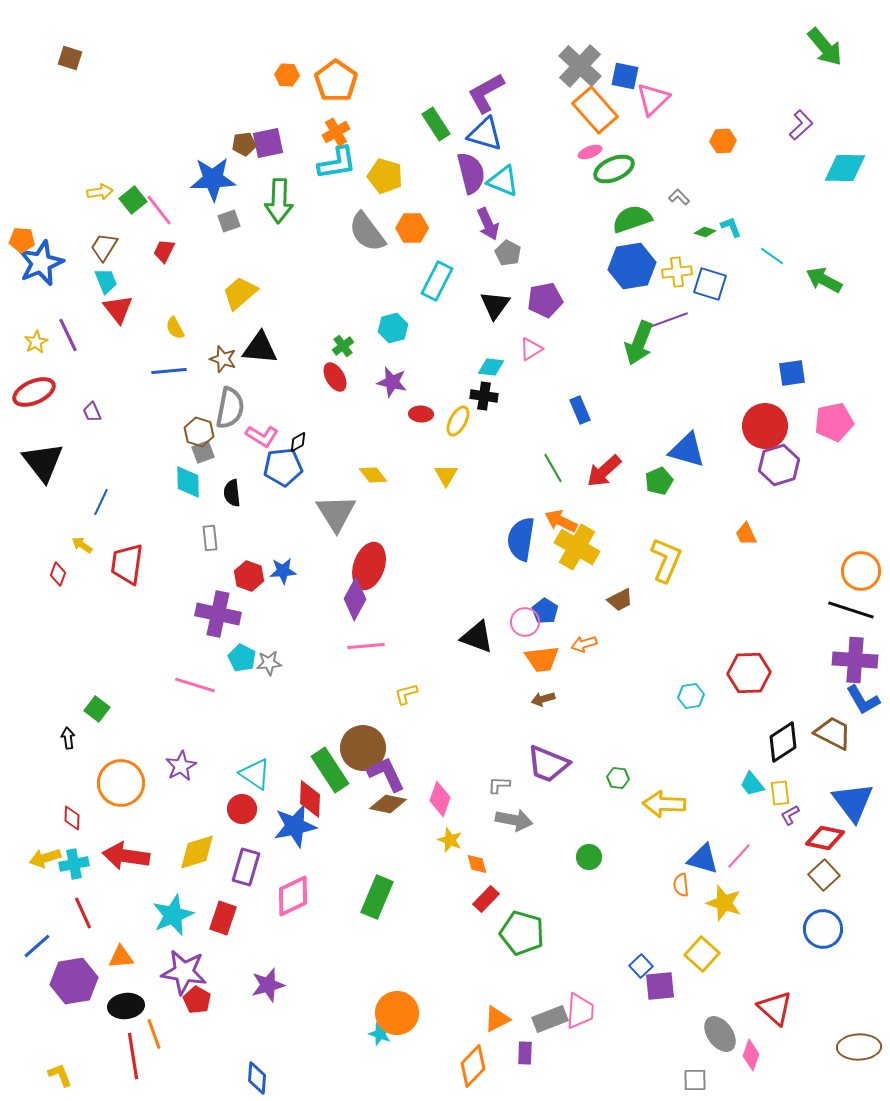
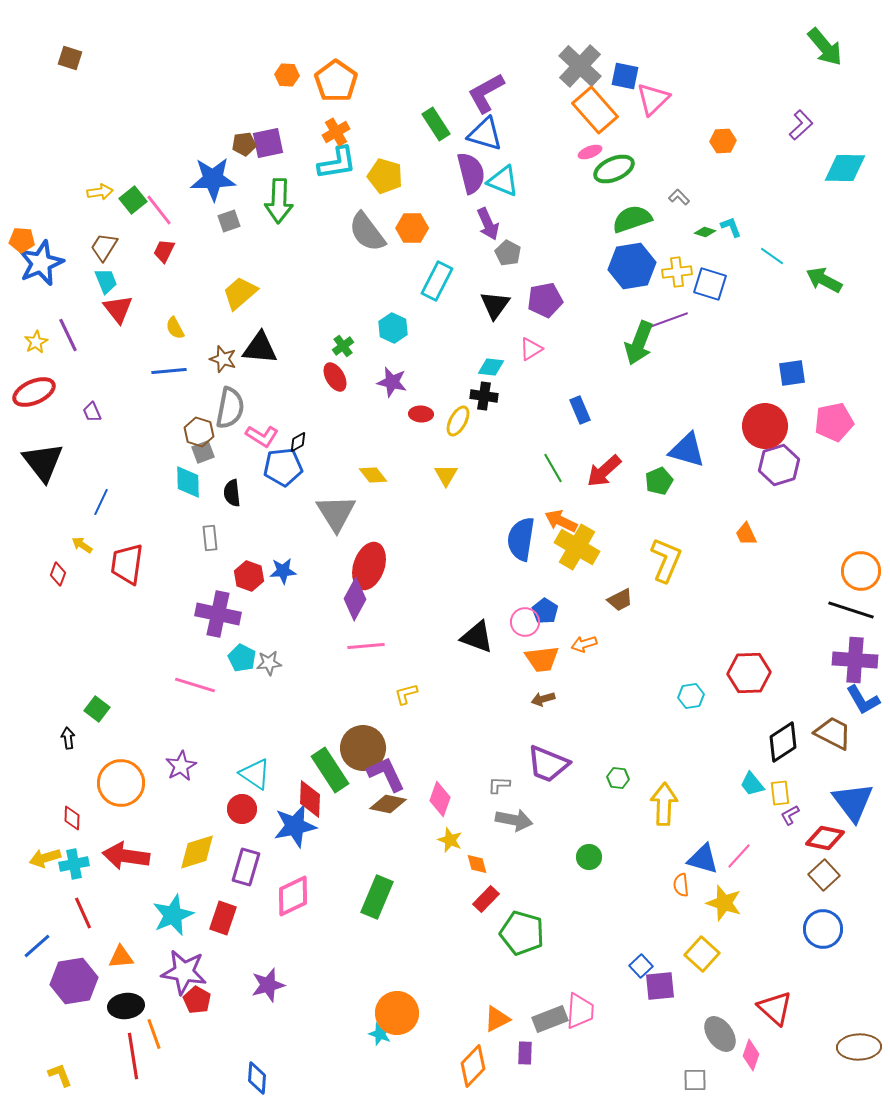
cyan hexagon at (393, 328): rotated 20 degrees counterclockwise
yellow arrow at (664, 804): rotated 90 degrees clockwise
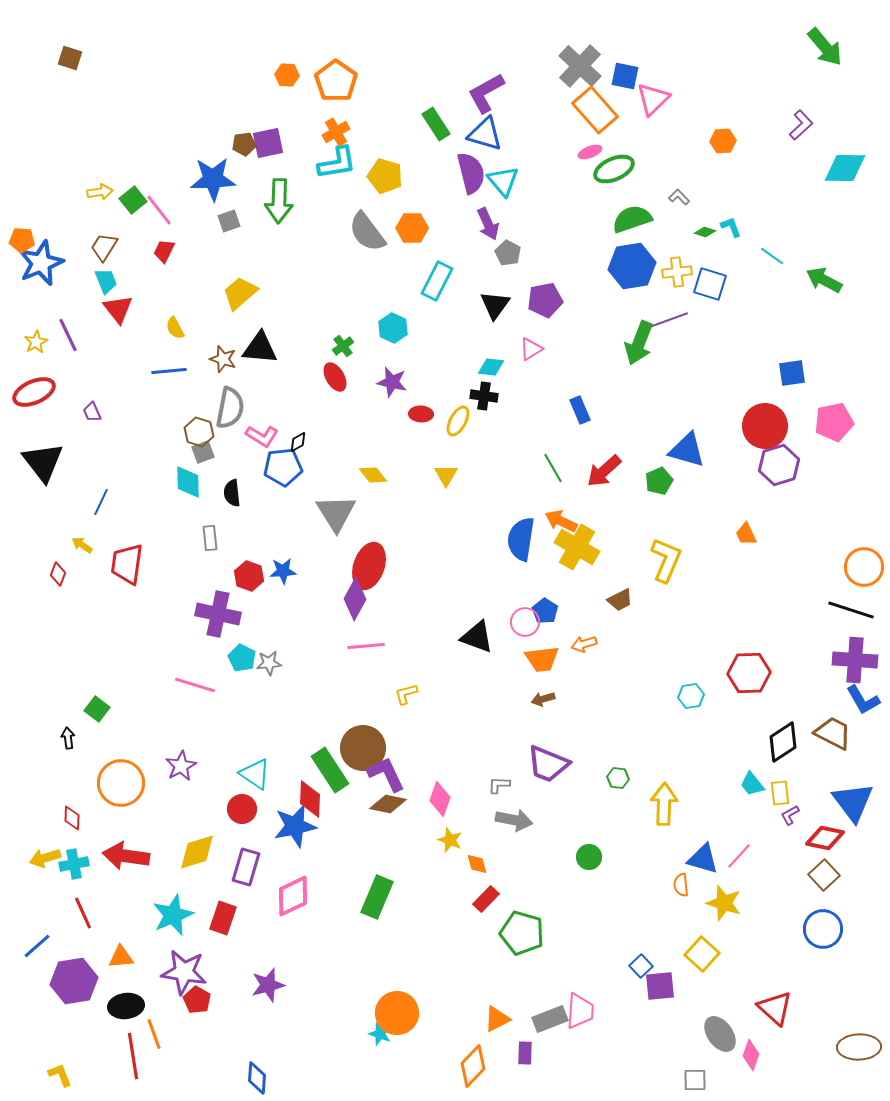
cyan triangle at (503, 181): rotated 28 degrees clockwise
orange circle at (861, 571): moved 3 px right, 4 px up
